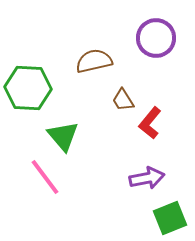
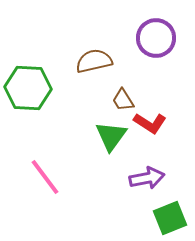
red L-shape: rotated 96 degrees counterclockwise
green triangle: moved 48 px right; rotated 16 degrees clockwise
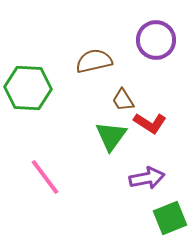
purple circle: moved 2 px down
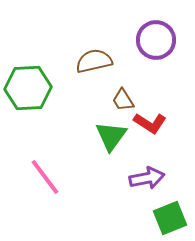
green hexagon: rotated 6 degrees counterclockwise
